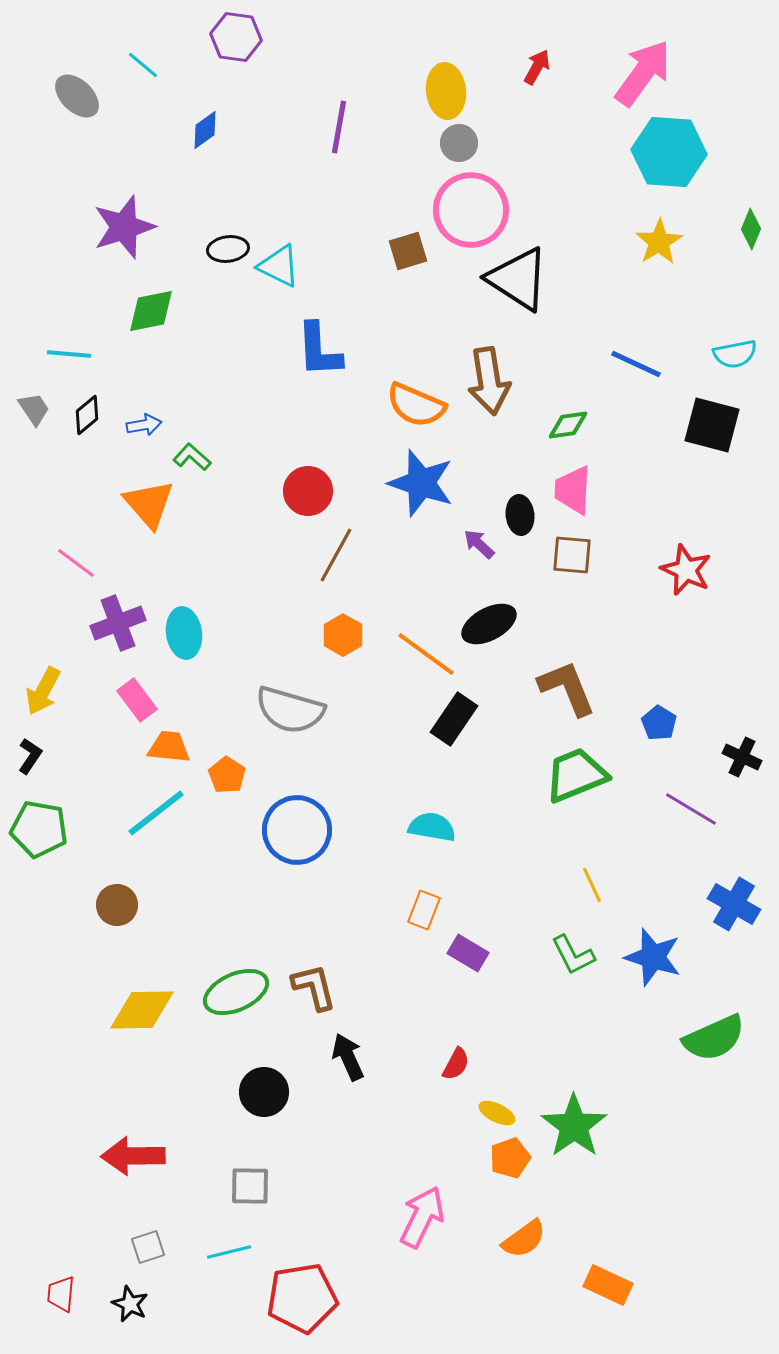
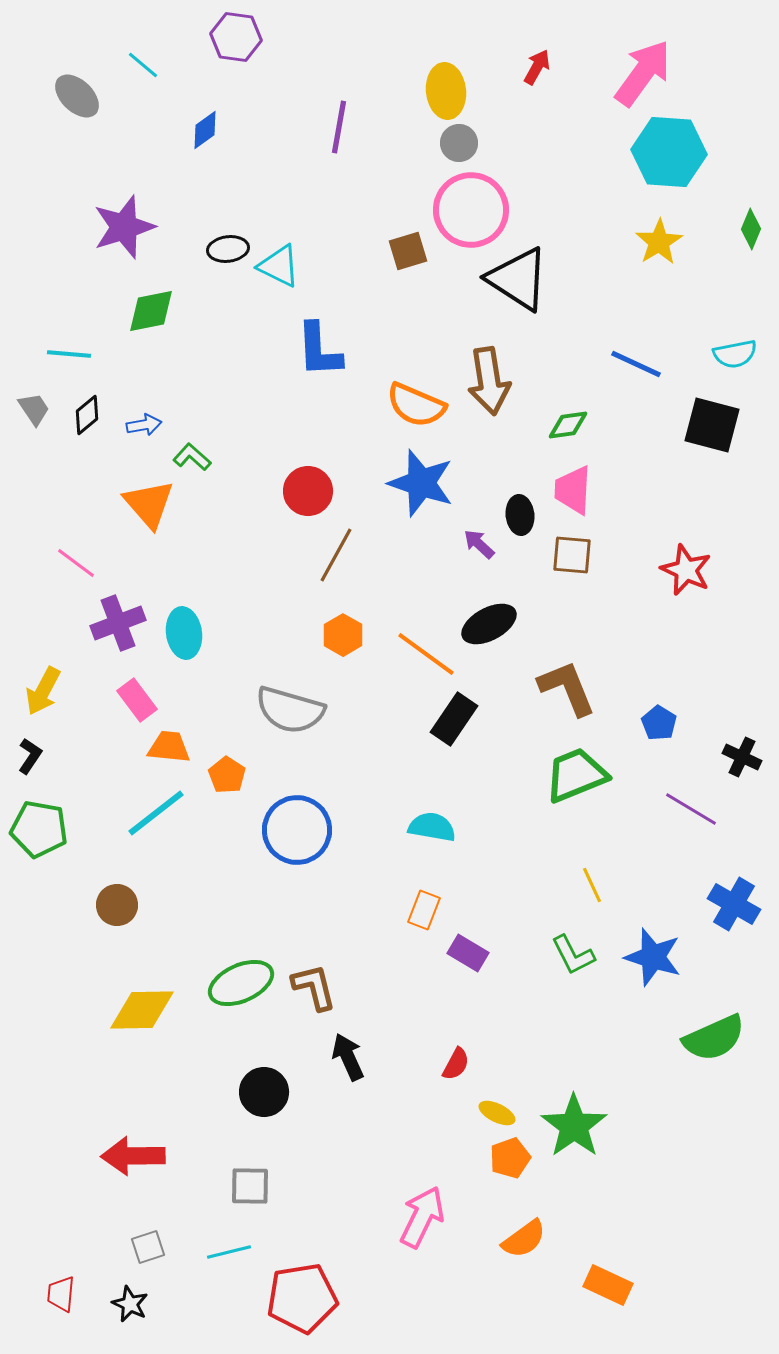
green ellipse at (236, 992): moved 5 px right, 9 px up
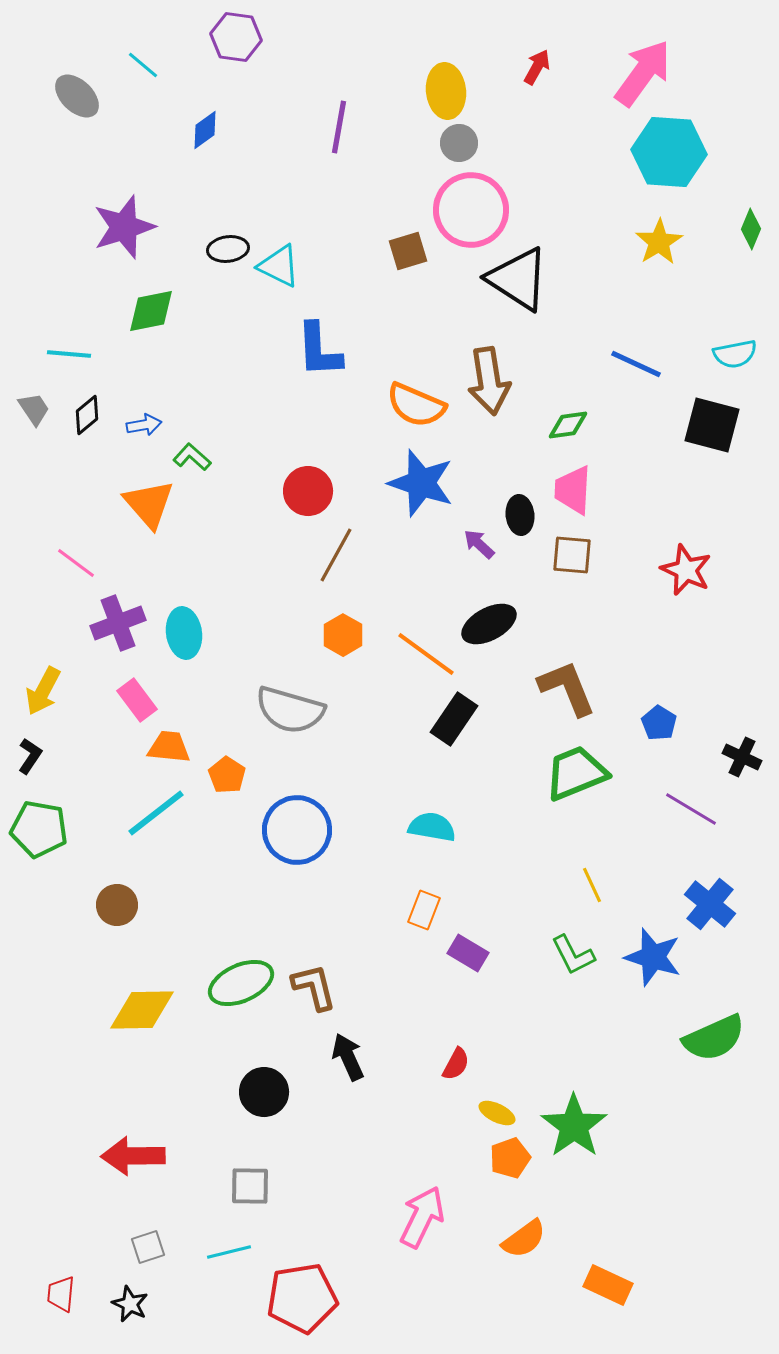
green trapezoid at (576, 775): moved 2 px up
blue cross at (734, 904): moved 24 px left; rotated 9 degrees clockwise
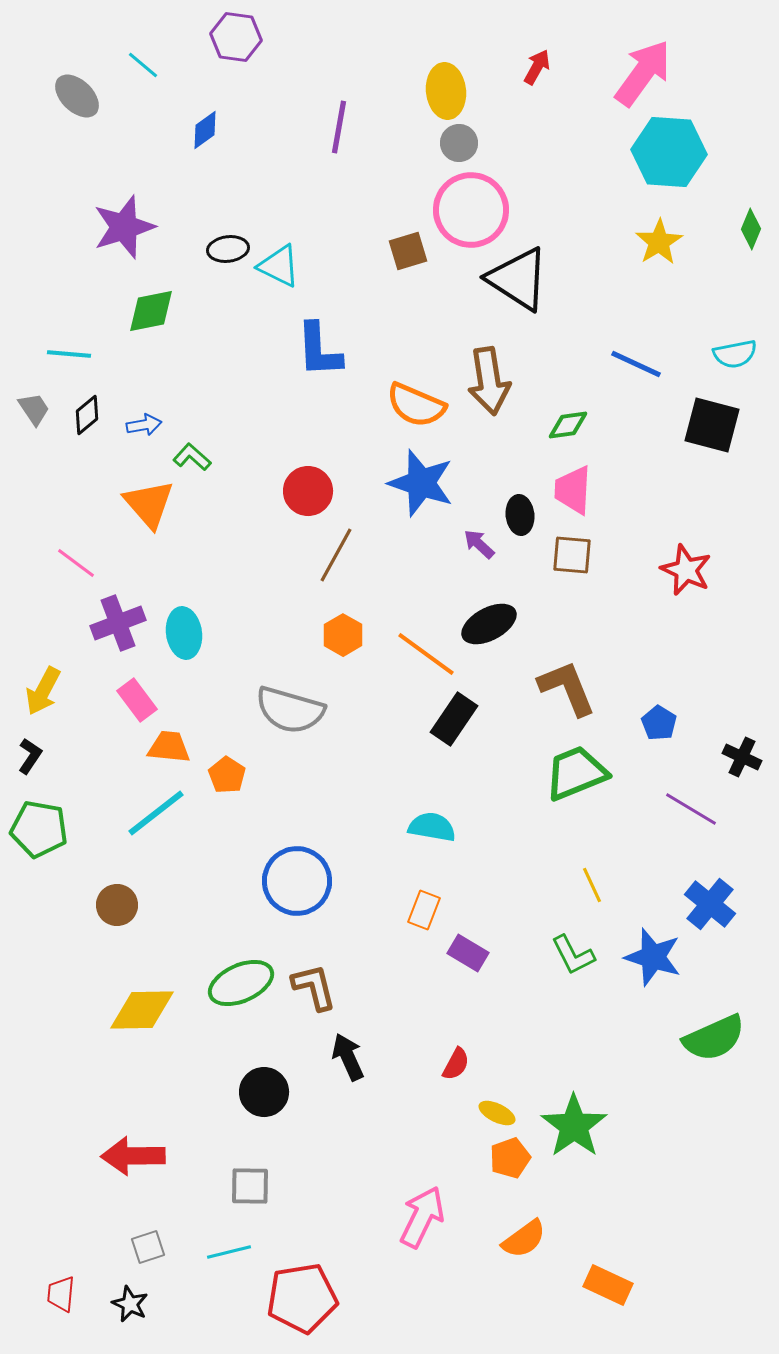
blue circle at (297, 830): moved 51 px down
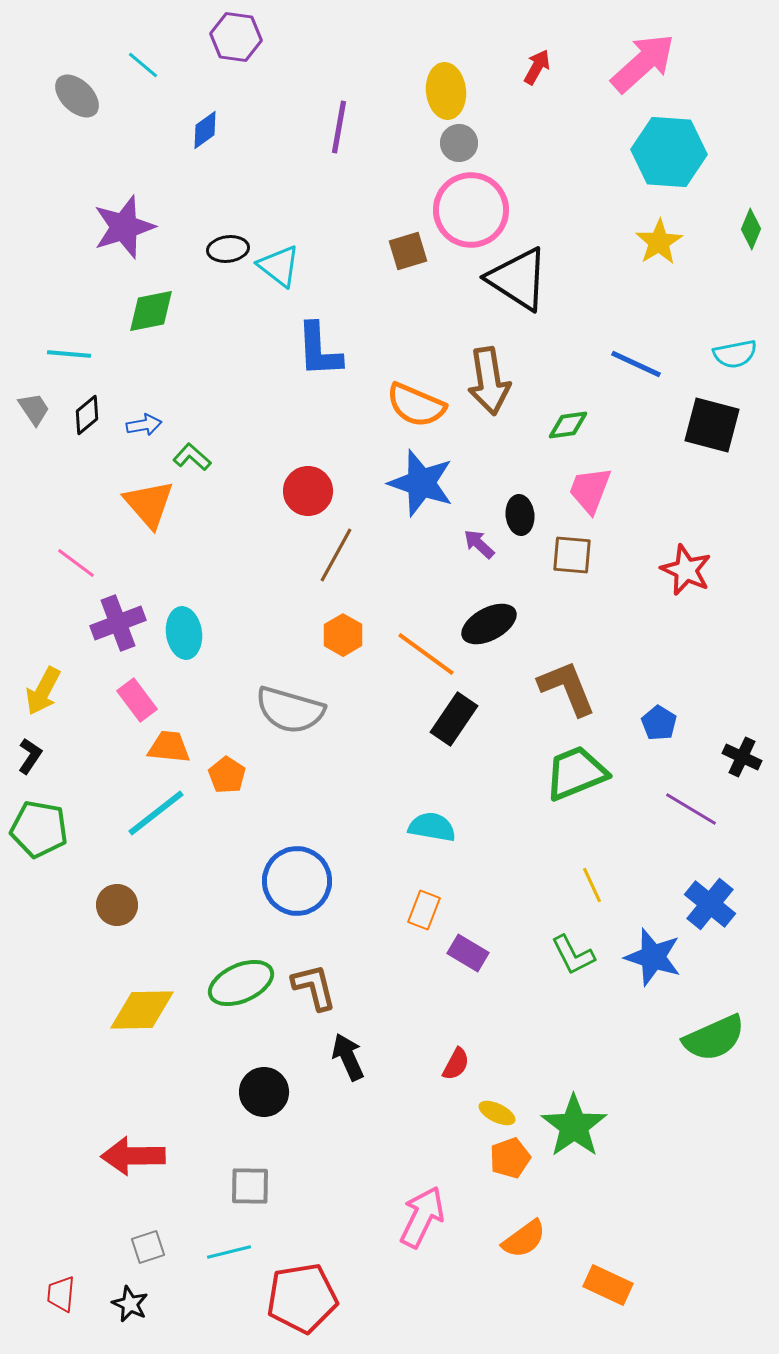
pink arrow at (643, 73): moved 10 px up; rotated 12 degrees clockwise
cyan triangle at (279, 266): rotated 12 degrees clockwise
pink trapezoid at (573, 490): moved 17 px right; rotated 18 degrees clockwise
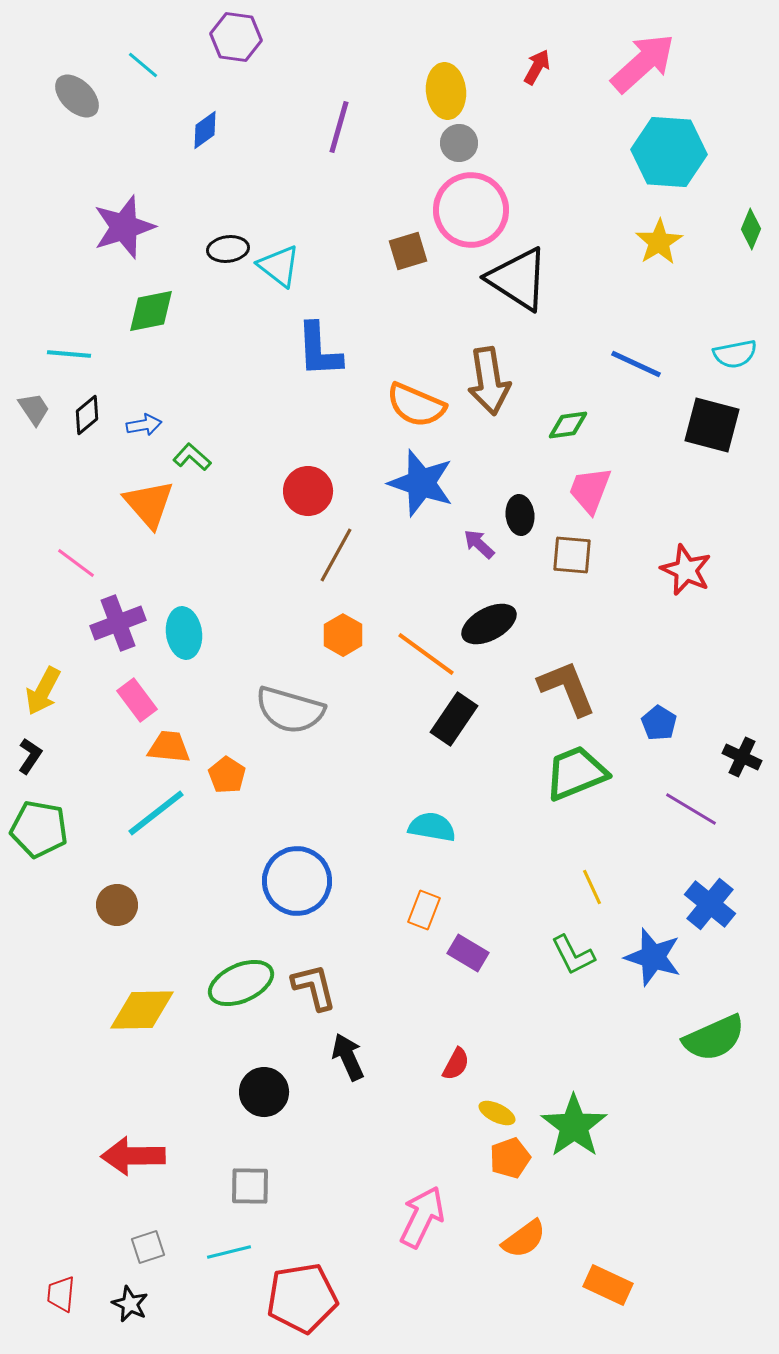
purple line at (339, 127): rotated 6 degrees clockwise
yellow line at (592, 885): moved 2 px down
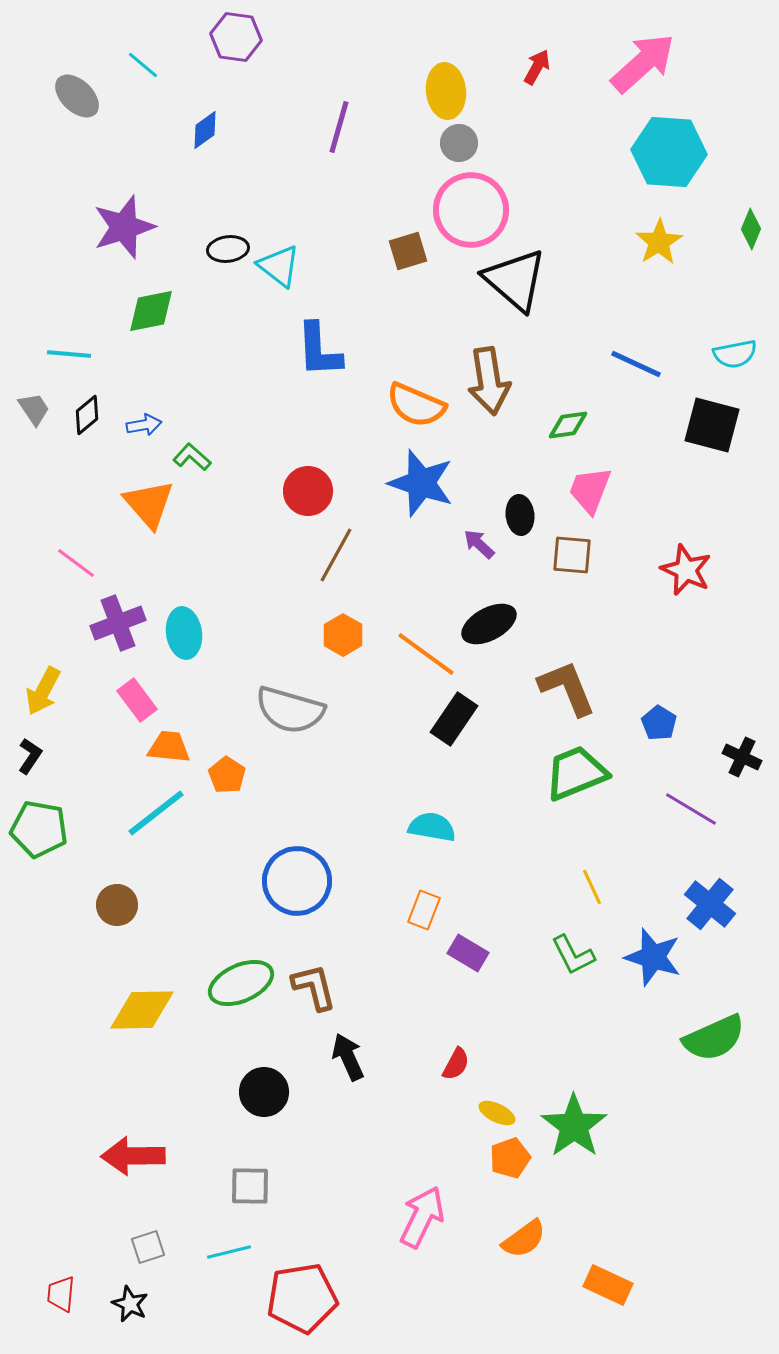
black triangle at (518, 279): moved 3 px left, 1 px down; rotated 8 degrees clockwise
